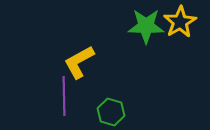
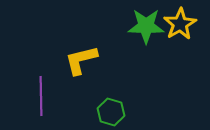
yellow star: moved 2 px down
yellow L-shape: moved 2 px right, 2 px up; rotated 15 degrees clockwise
purple line: moved 23 px left
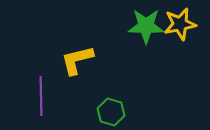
yellow star: rotated 20 degrees clockwise
yellow L-shape: moved 4 px left
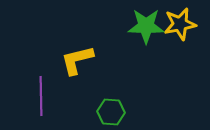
green hexagon: rotated 12 degrees counterclockwise
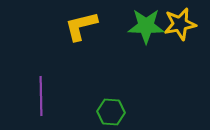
yellow L-shape: moved 4 px right, 34 px up
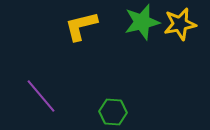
green star: moved 4 px left, 4 px up; rotated 15 degrees counterclockwise
purple line: rotated 39 degrees counterclockwise
green hexagon: moved 2 px right
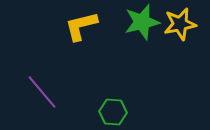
purple line: moved 1 px right, 4 px up
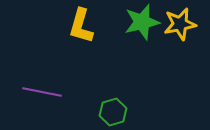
yellow L-shape: rotated 60 degrees counterclockwise
purple line: rotated 39 degrees counterclockwise
green hexagon: rotated 20 degrees counterclockwise
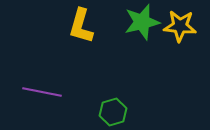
yellow star: moved 2 px down; rotated 16 degrees clockwise
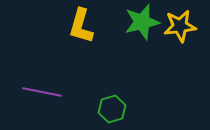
yellow star: rotated 12 degrees counterclockwise
green hexagon: moved 1 px left, 3 px up
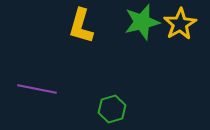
yellow star: moved 2 px up; rotated 24 degrees counterclockwise
purple line: moved 5 px left, 3 px up
